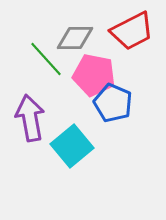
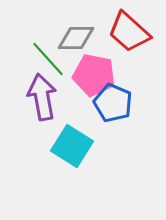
red trapezoid: moved 3 px left, 1 px down; rotated 69 degrees clockwise
gray diamond: moved 1 px right
green line: moved 2 px right
purple arrow: moved 12 px right, 21 px up
cyan square: rotated 18 degrees counterclockwise
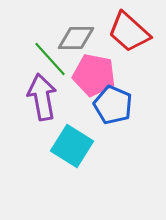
green line: moved 2 px right
blue pentagon: moved 2 px down
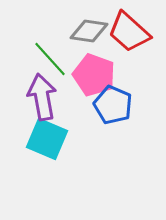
gray diamond: moved 13 px right, 7 px up; rotated 9 degrees clockwise
pink pentagon: rotated 9 degrees clockwise
cyan square: moved 25 px left, 7 px up; rotated 9 degrees counterclockwise
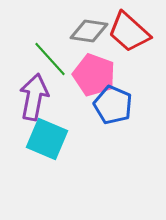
purple arrow: moved 8 px left; rotated 21 degrees clockwise
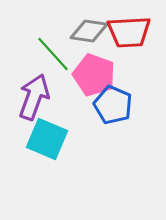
red trapezoid: rotated 45 degrees counterclockwise
green line: moved 3 px right, 5 px up
purple arrow: rotated 9 degrees clockwise
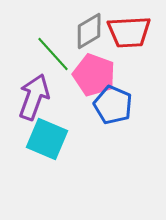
gray diamond: rotated 39 degrees counterclockwise
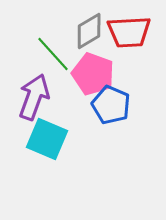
pink pentagon: moved 1 px left, 1 px up
blue pentagon: moved 2 px left
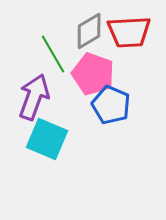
green line: rotated 12 degrees clockwise
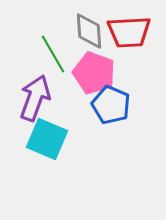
gray diamond: rotated 63 degrees counterclockwise
pink pentagon: moved 1 px right, 1 px up
purple arrow: moved 1 px right, 1 px down
